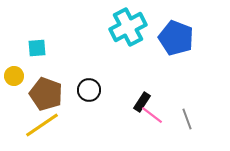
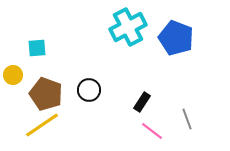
yellow circle: moved 1 px left, 1 px up
pink line: moved 16 px down
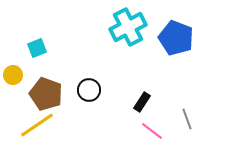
cyan square: rotated 18 degrees counterclockwise
yellow line: moved 5 px left
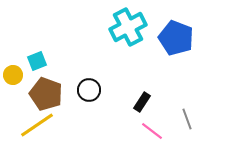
cyan square: moved 13 px down
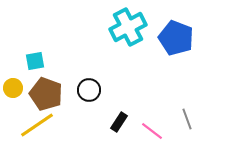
cyan square: moved 2 px left; rotated 12 degrees clockwise
yellow circle: moved 13 px down
black rectangle: moved 23 px left, 20 px down
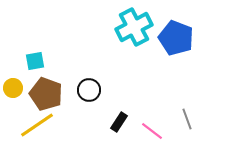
cyan cross: moved 6 px right
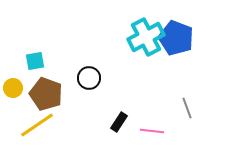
cyan cross: moved 12 px right, 10 px down
black circle: moved 12 px up
gray line: moved 11 px up
pink line: rotated 30 degrees counterclockwise
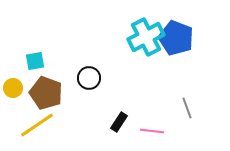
brown pentagon: moved 1 px up
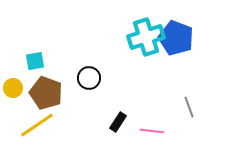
cyan cross: rotated 9 degrees clockwise
gray line: moved 2 px right, 1 px up
black rectangle: moved 1 px left
